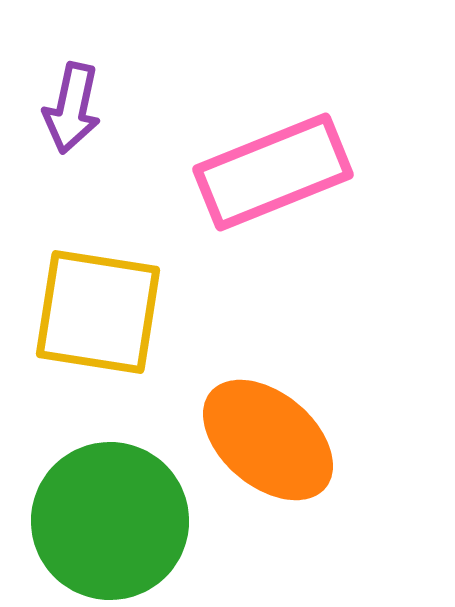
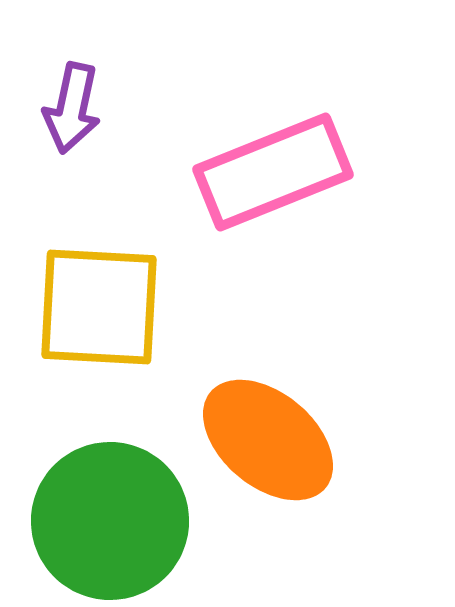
yellow square: moved 1 px right, 5 px up; rotated 6 degrees counterclockwise
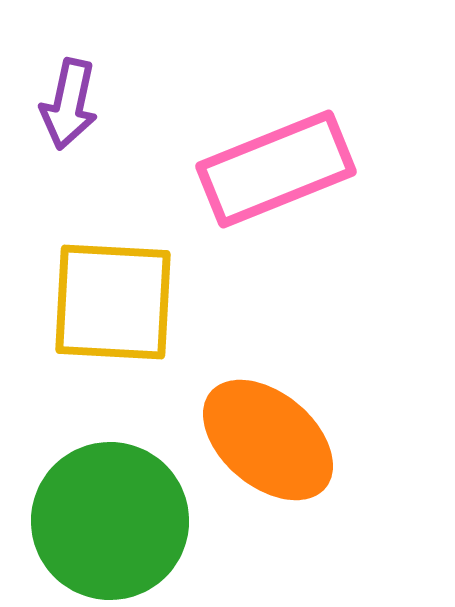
purple arrow: moved 3 px left, 4 px up
pink rectangle: moved 3 px right, 3 px up
yellow square: moved 14 px right, 5 px up
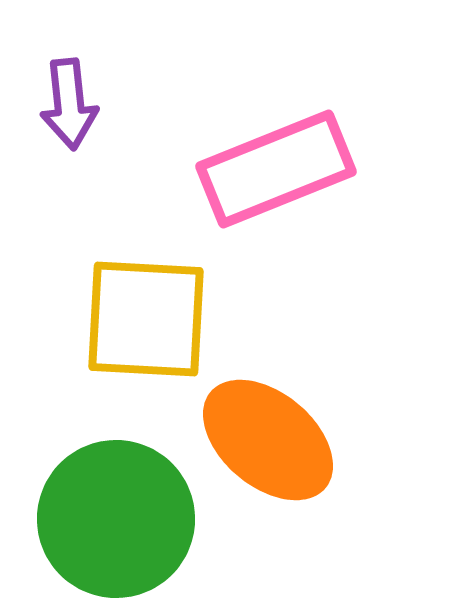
purple arrow: rotated 18 degrees counterclockwise
yellow square: moved 33 px right, 17 px down
green circle: moved 6 px right, 2 px up
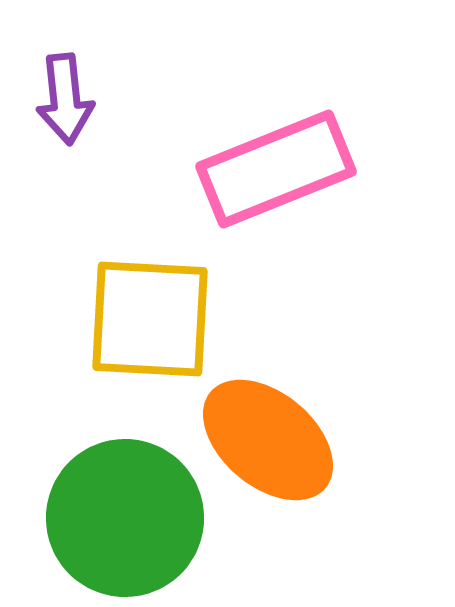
purple arrow: moved 4 px left, 5 px up
yellow square: moved 4 px right
green circle: moved 9 px right, 1 px up
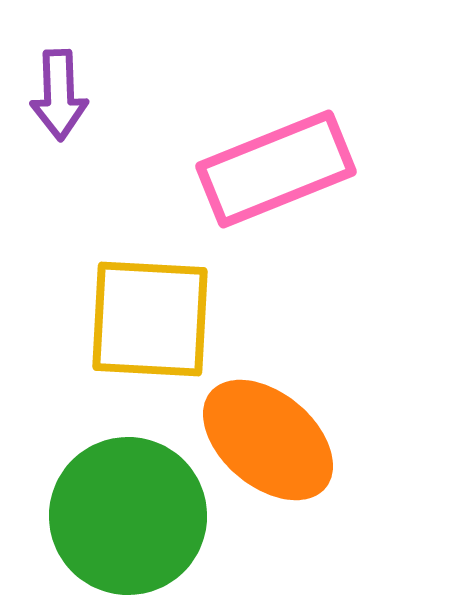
purple arrow: moved 6 px left, 4 px up; rotated 4 degrees clockwise
green circle: moved 3 px right, 2 px up
